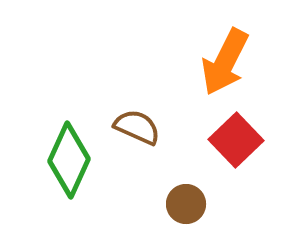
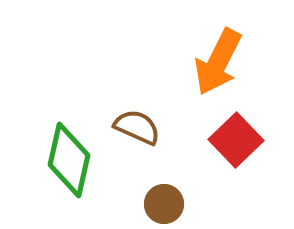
orange arrow: moved 7 px left
green diamond: rotated 12 degrees counterclockwise
brown circle: moved 22 px left
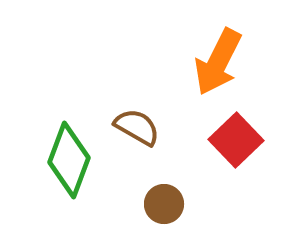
brown semicircle: rotated 6 degrees clockwise
green diamond: rotated 8 degrees clockwise
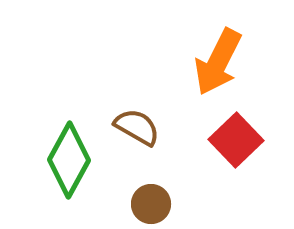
green diamond: rotated 8 degrees clockwise
brown circle: moved 13 px left
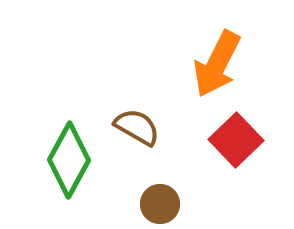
orange arrow: moved 1 px left, 2 px down
brown circle: moved 9 px right
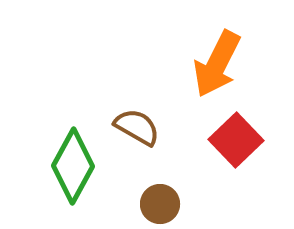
green diamond: moved 4 px right, 6 px down
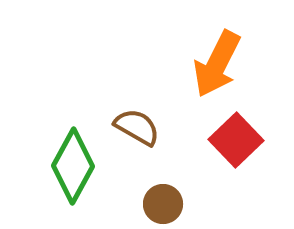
brown circle: moved 3 px right
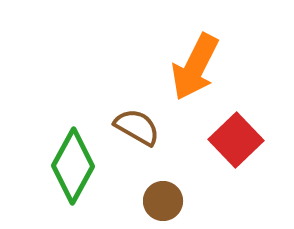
orange arrow: moved 22 px left, 3 px down
brown circle: moved 3 px up
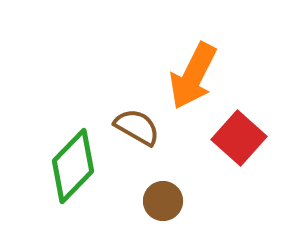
orange arrow: moved 2 px left, 9 px down
red square: moved 3 px right, 2 px up; rotated 4 degrees counterclockwise
green diamond: rotated 16 degrees clockwise
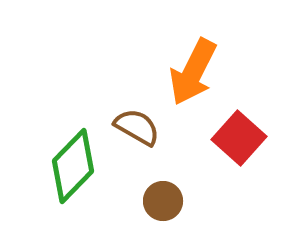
orange arrow: moved 4 px up
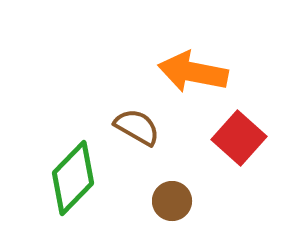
orange arrow: rotated 74 degrees clockwise
green diamond: moved 12 px down
brown circle: moved 9 px right
